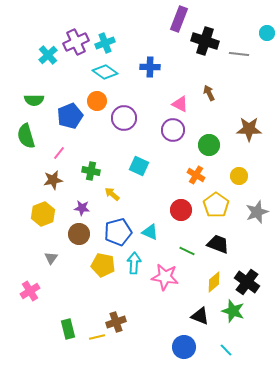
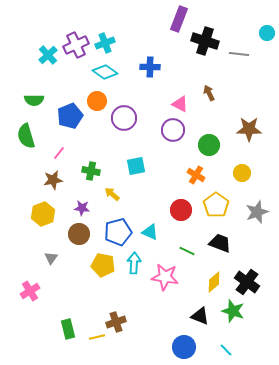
purple cross at (76, 42): moved 3 px down
cyan square at (139, 166): moved 3 px left; rotated 36 degrees counterclockwise
yellow circle at (239, 176): moved 3 px right, 3 px up
black trapezoid at (218, 244): moved 2 px right, 1 px up
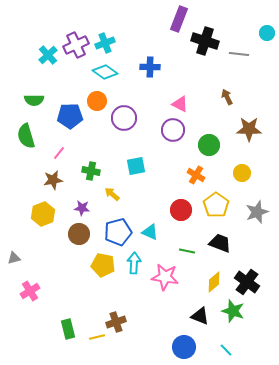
brown arrow at (209, 93): moved 18 px right, 4 px down
blue pentagon at (70, 116): rotated 20 degrees clockwise
green line at (187, 251): rotated 14 degrees counterclockwise
gray triangle at (51, 258): moved 37 px left; rotated 40 degrees clockwise
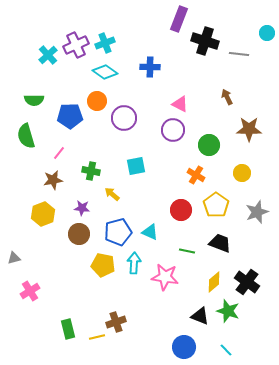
green star at (233, 311): moved 5 px left
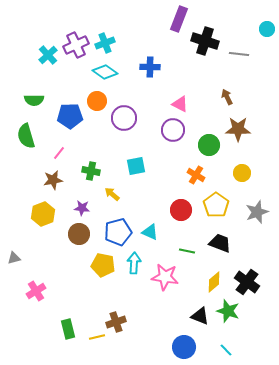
cyan circle at (267, 33): moved 4 px up
brown star at (249, 129): moved 11 px left
pink cross at (30, 291): moved 6 px right
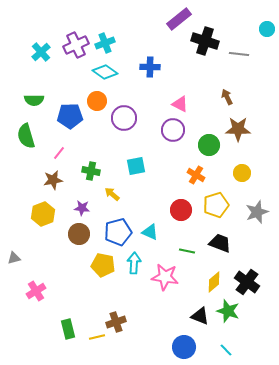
purple rectangle at (179, 19): rotated 30 degrees clockwise
cyan cross at (48, 55): moved 7 px left, 3 px up
yellow pentagon at (216, 205): rotated 20 degrees clockwise
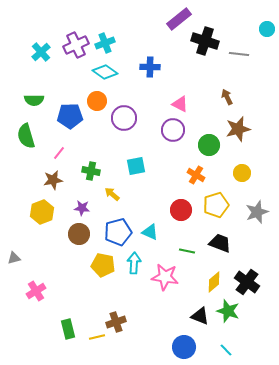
brown star at (238, 129): rotated 15 degrees counterclockwise
yellow hexagon at (43, 214): moved 1 px left, 2 px up
